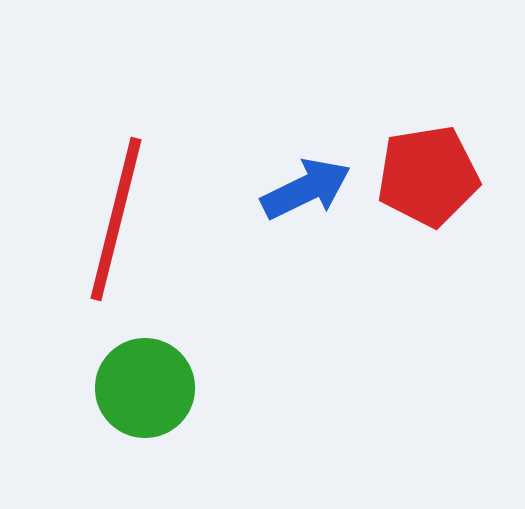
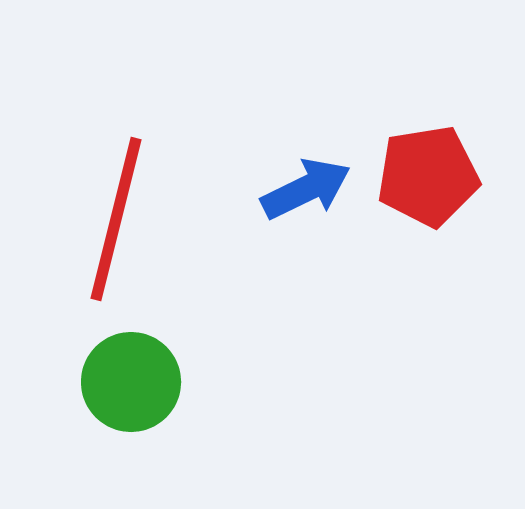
green circle: moved 14 px left, 6 px up
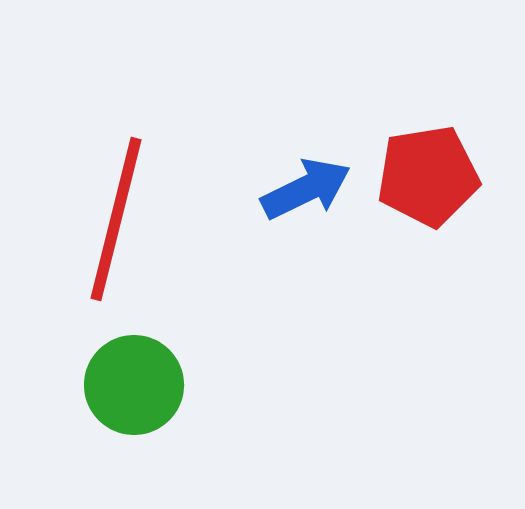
green circle: moved 3 px right, 3 px down
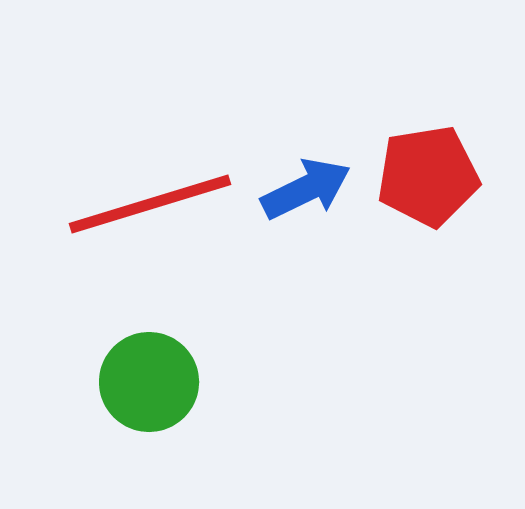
red line: moved 34 px right, 15 px up; rotated 59 degrees clockwise
green circle: moved 15 px right, 3 px up
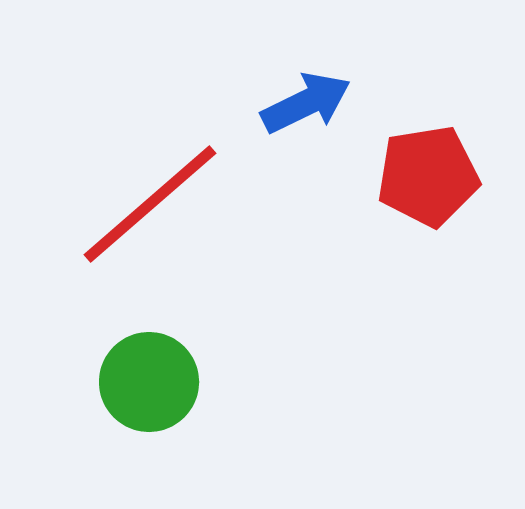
blue arrow: moved 86 px up
red line: rotated 24 degrees counterclockwise
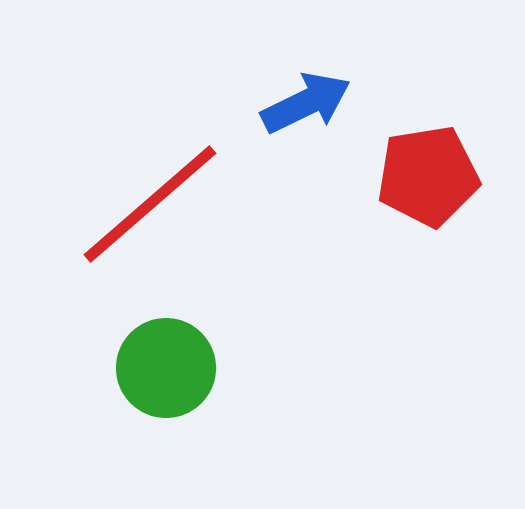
green circle: moved 17 px right, 14 px up
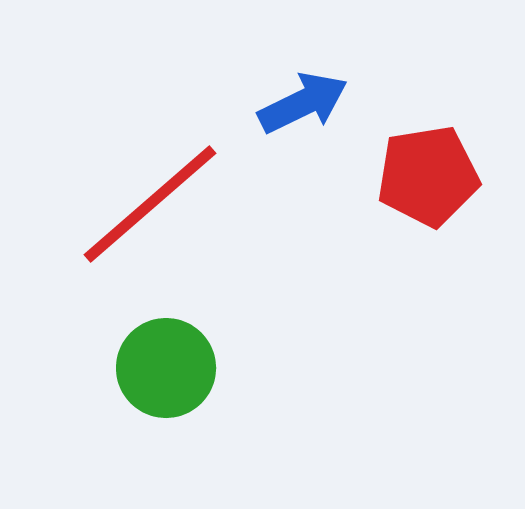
blue arrow: moved 3 px left
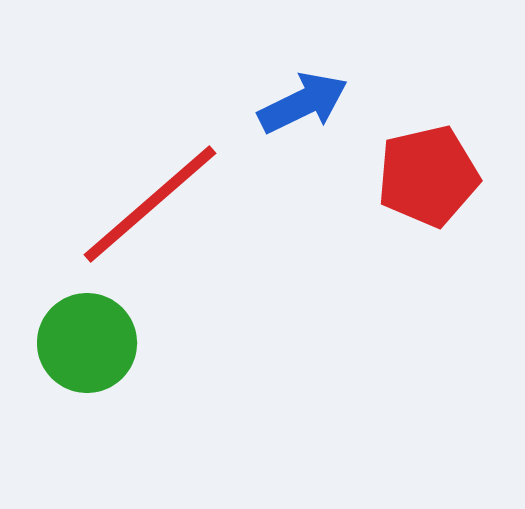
red pentagon: rotated 4 degrees counterclockwise
green circle: moved 79 px left, 25 px up
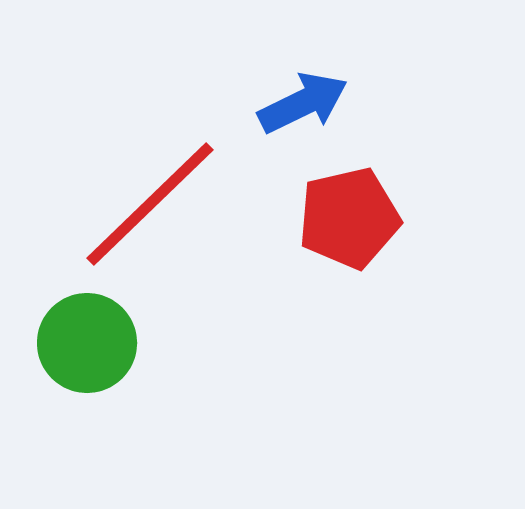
red pentagon: moved 79 px left, 42 px down
red line: rotated 3 degrees counterclockwise
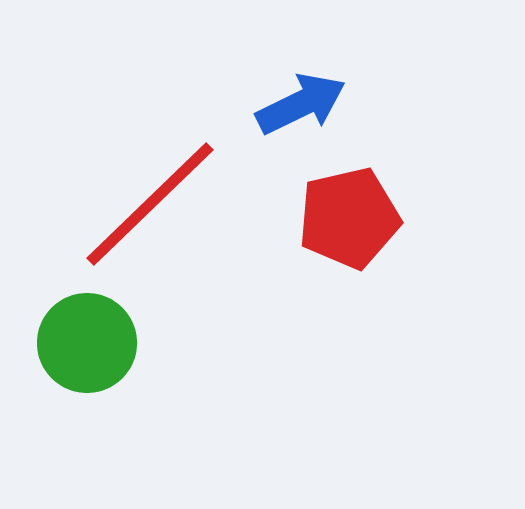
blue arrow: moved 2 px left, 1 px down
